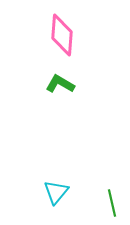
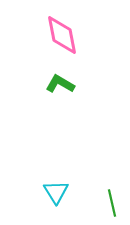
pink diamond: rotated 15 degrees counterclockwise
cyan triangle: rotated 12 degrees counterclockwise
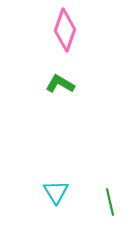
pink diamond: moved 3 px right, 5 px up; rotated 30 degrees clockwise
green line: moved 2 px left, 1 px up
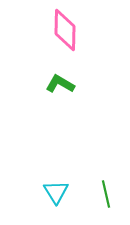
pink diamond: rotated 18 degrees counterclockwise
green line: moved 4 px left, 8 px up
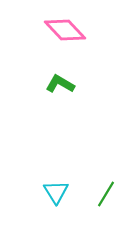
pink diamond: rotated 45 degrees counterclockwise
green line: rotated 44 degrees clockwise
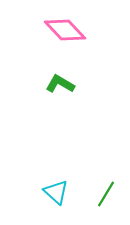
cyan triangle: rotated 16 degrees counterclockwise
